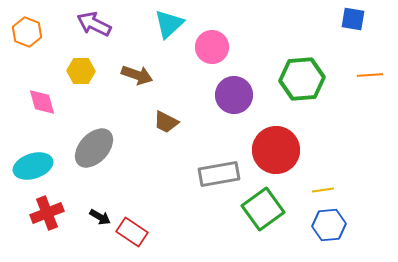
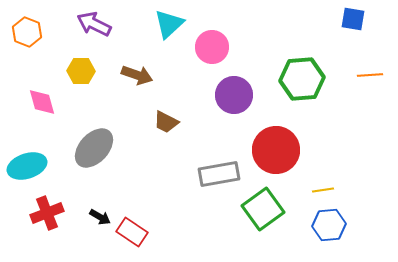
cyan ellipse: moved 6 px left
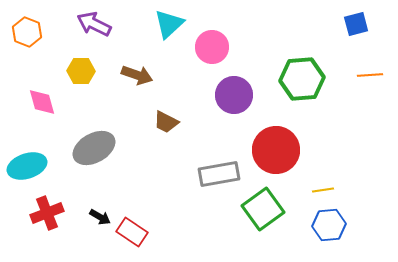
blue square: moved 3 px right, 5 px down; rotated 25 degrees counterclockwise
gray ellipse: rotated 18 degrees clockwise
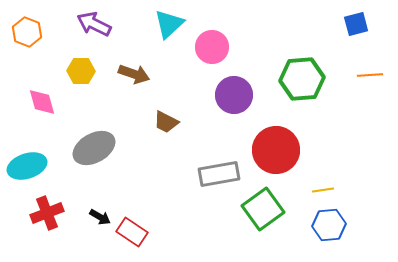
brown arrow: moved 3 px left, 1 px up
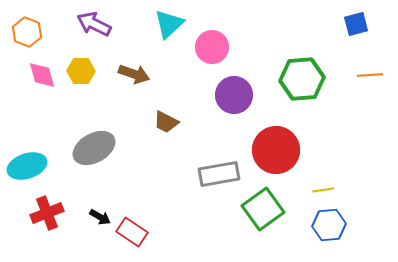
pink diamond: moved 27 px up
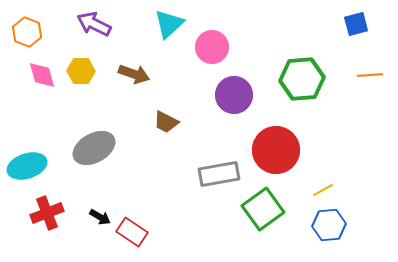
yellow line: rotated 20 degrees counterclockwise
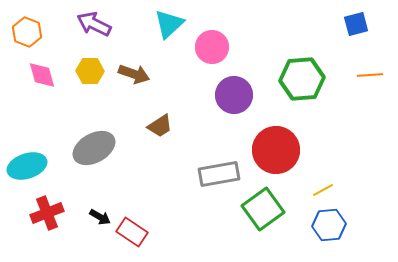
yellow hexagon: moved 9 px right
brown trapezoid: moved 6 px left, 4 px down; rotated 60 degrees counterclockwise
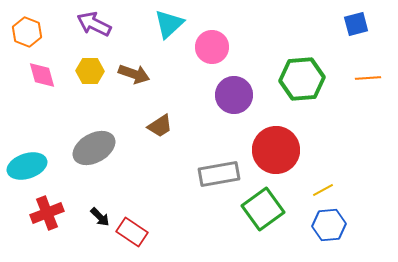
orange line: moved 2 px left, 3 px down
black arrow: rotated 15 degrees clockwise
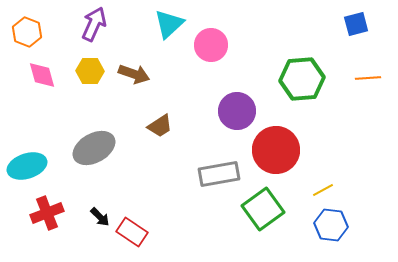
purple arrow: rotated 88 degrees clockwise
pink circle: moved 1 px left, 2 px up
purple circle: moved 3 px right, 16 px down
blue hexagon: moved 2 px right; rotated 12 degrees clockwise
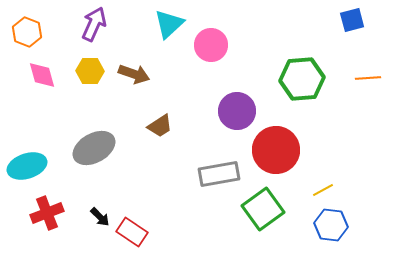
blue square: moved 4 px left, 4 px up
